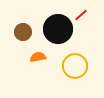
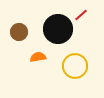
brown circle: moved 4 px left
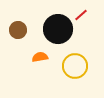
brown circle: moved 1 px left, 2 px up
orange semicircle: moved 2 px right
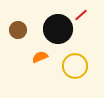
orange semicircle: rotated 14 degrees counterclockwise
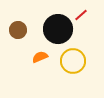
yellow circle: moved 2 px left, 5 px up
